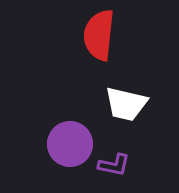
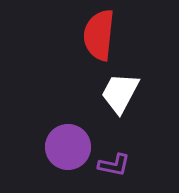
white trapezoid: moved 6 px left, 11 px up; rotated 105 degrees clockwise
purple circle: moved 2 px left, 3 px down
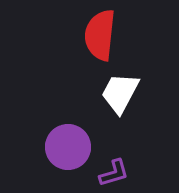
red semicircle: moved 1 px right
purple L-shape: moved 8 px down; rotated 28 degrees counterclockwise
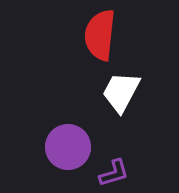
white trapezoid: moved 1 px right, 1 px up
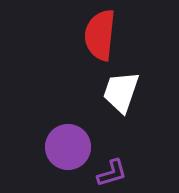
white trapezoid: rotated 9 degrees counterclockwise
purple L-shape: moved 2 px left
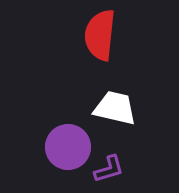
white trapezoid: moved 6 px left, 16 px down; rotated 84 degrees clockwise
purple L-shape: moved 3 px left, 4 px up
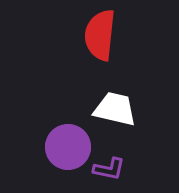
white trapezoid: moved 1 px down
purple L-shape: rotated 28 degrees clockwise
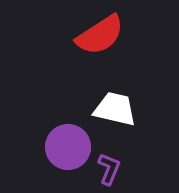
red semicircle: rotated 129 degrees counterclockwise
purple L-shape: rotated 80 degrees counterclockwise
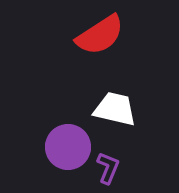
purple L-shape: moved 1 px left, 1 px up
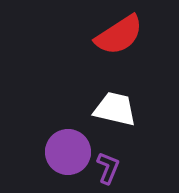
red semicircle: moved 19 px right
purple circle: moved 5 px down
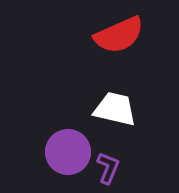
red semicircle: rotated 9 degrees clockwise
